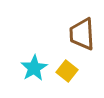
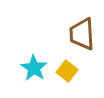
cyan star: rotated 8 degrees counterclockwise
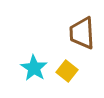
brown trapezoid: moved 1 px up
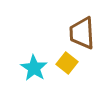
yellow square: moved 8 px up
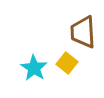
brown trapezoid: moved 1 px right, 1 px up
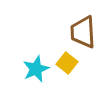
cyan star: moved 2 px right, 1 px down; rotated 16 degrees clockwise
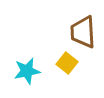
cyan star: moved 9 px left, 2 px down; rotated 12 degrees clockwise
